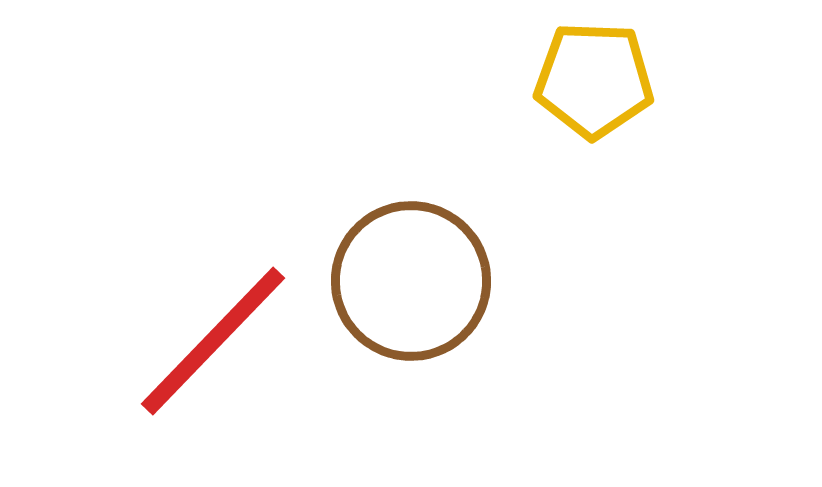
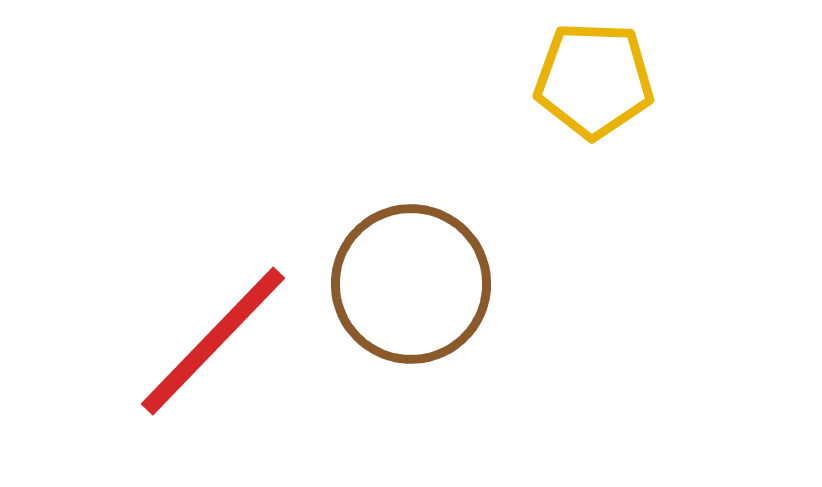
brown circle: moved 3 px down
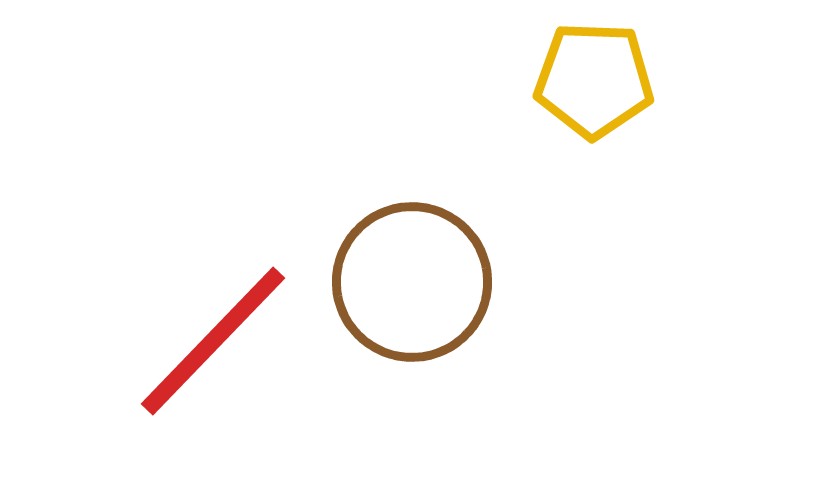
brown circle: moved 1 px right, 2 px up
